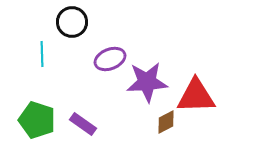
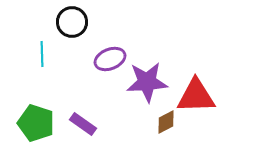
green pentagon: moved 1 px left, 3 px down
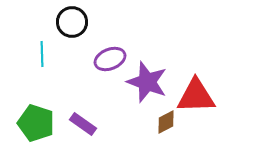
purple star: rotated 24 degrees clockwise
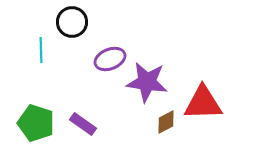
cyan line: moved 1 px left, 4 px up
purple star: rotated 12 degrees counterclockwise
red triangle: moved 7 px right, 7 px down
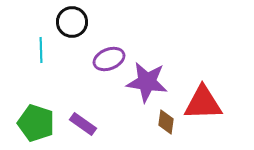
purple ellipse: moved 1 px left
brown diamond: rotated 55 degrees counterclockwise
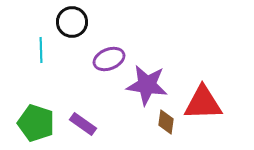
purple star: moved 3 px down
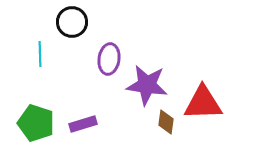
cyan line: moved 1 px left, 4 px down
purple ellipse: rotated 60 degrees counterclockwise
purple rectangle: rotated 52 degrees counterclockwise
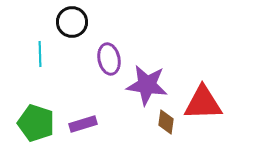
purple ellipse: rotated 20 degrees counterclockwise
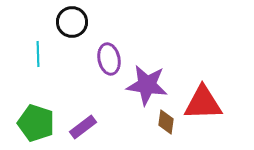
cyan line: moved 2 px left
purple rectangle: moved 3 px down; rotated 20 degrees counterclockwise
